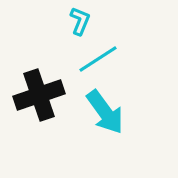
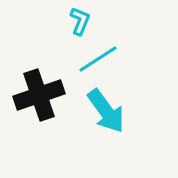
cyan arrow: moved 1 px right, 1 px up
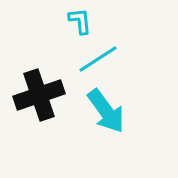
cyan L-shape: rotated 28 degrees counterclockwise
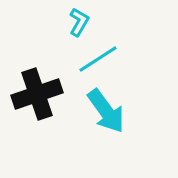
cyan L-shape: moved 1 px left, 1 px down; rotated 36 degrees clockwise
black cross: moved 2 px left, 1 px up
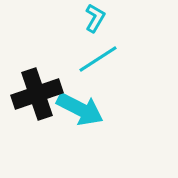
cyan L-shape: moved 16 px right, 4 px up
cyan arrow: moved 26 px left, 2 px up; rotated 27 degrees counterclockwise
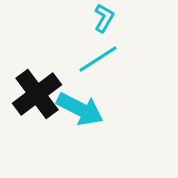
cyan L-shape: moved 9 px right
black cross: rotated 18 degrees counterclockwise
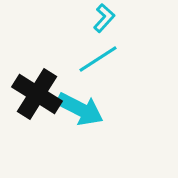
cyan L-shape: rotated 12 degrees clockwise
black cross: rotated 21 degrees counterclockwise
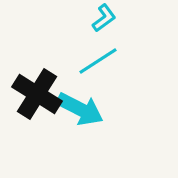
cyan L-shape: rotated 12 degrees clockwise
cyan line: moved 2 px down
